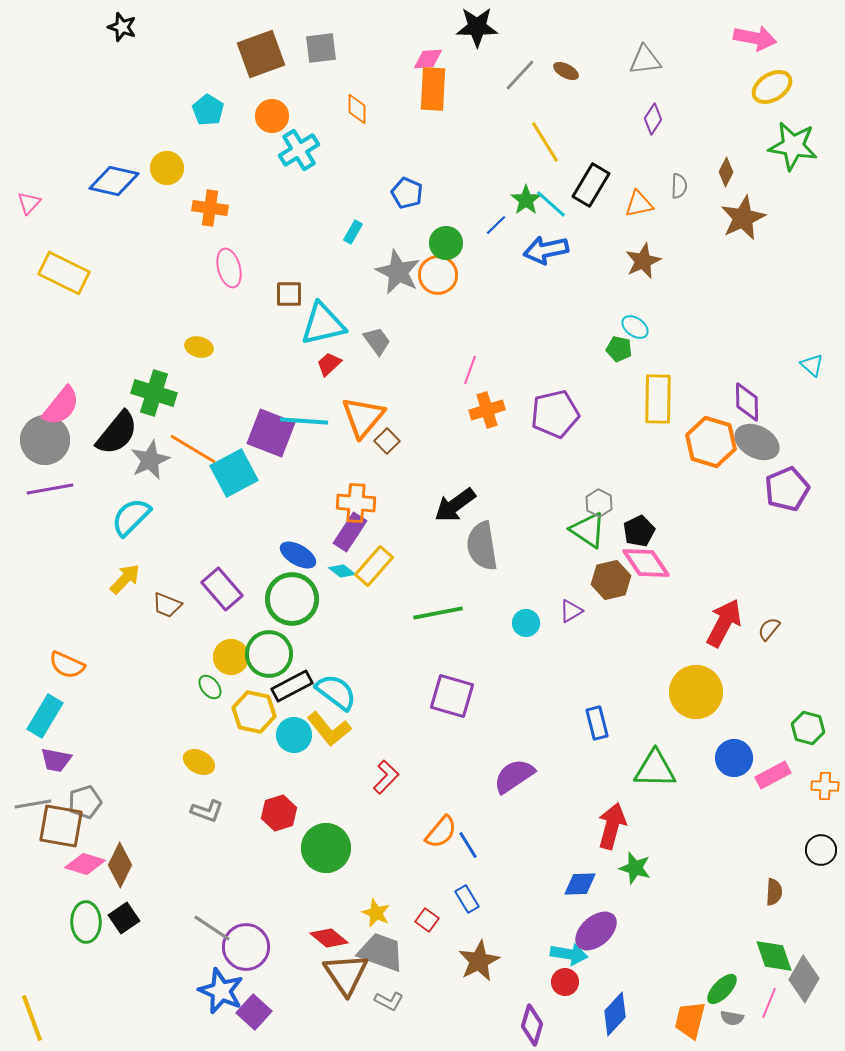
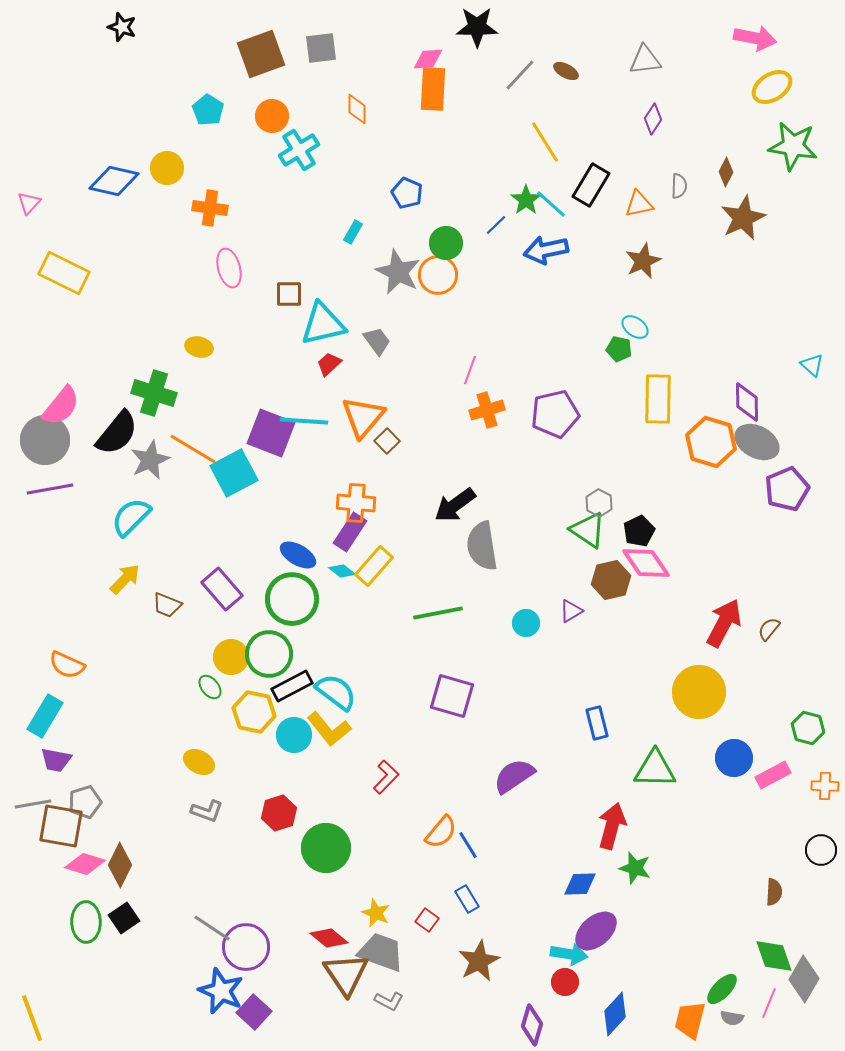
yellow circle at (696, 692): moved 3 px right
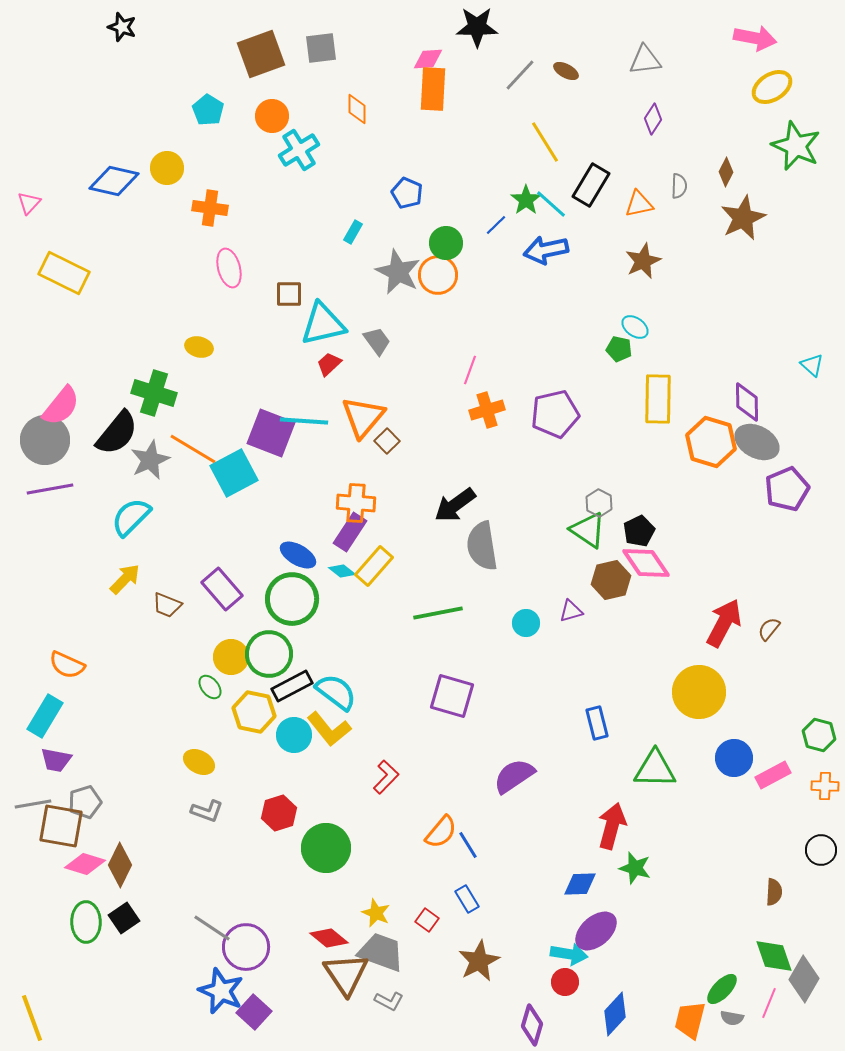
green star at (793, 146): moved 3 px right; rotated 15 degrees clockwise
purple triangle at (571, 611): rotated 15 degrees clockwise
green hexagon at (808, 728): moved 11 px right, 7 px down
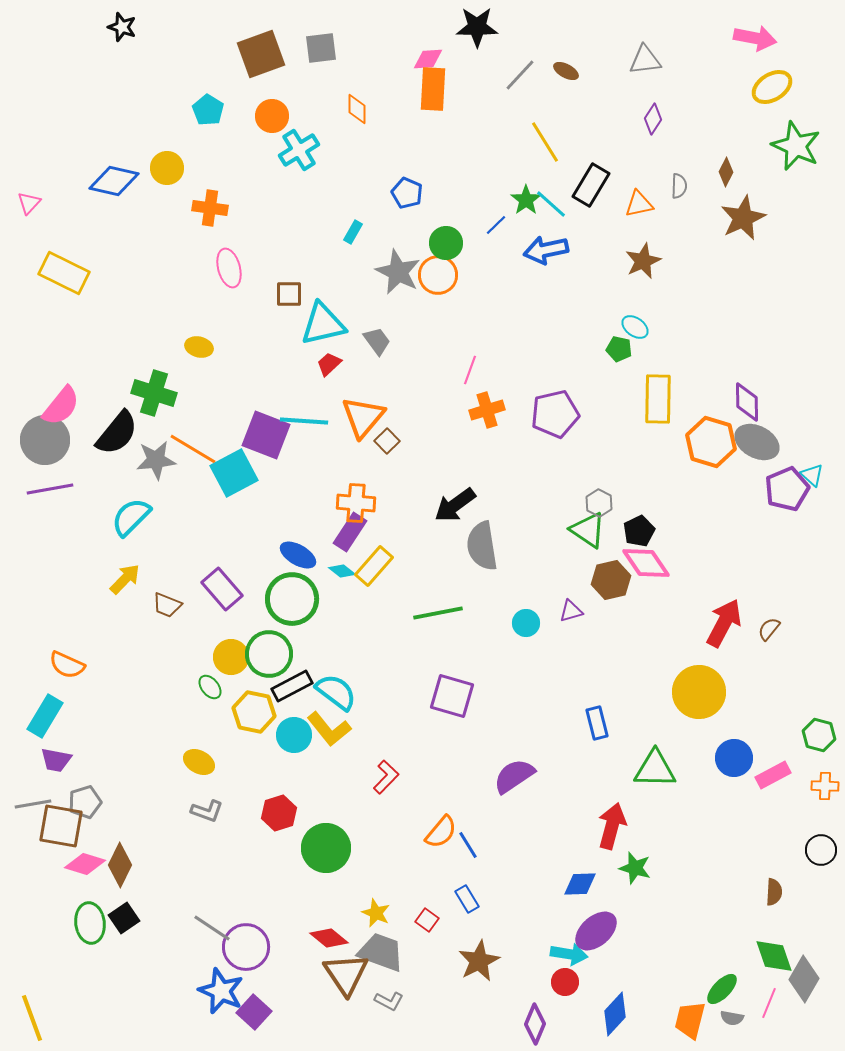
cyan triangle at (812, 365): moved 110 px down
purple square at (271, 433): moved 5 px left, 2 px down
gray star at (150, 460): moved 6 px right; rotated 18 degrees clockwise
green ellipse at (86, 922): moved 4 px right, 1 px down; rotated 6 degrees counterclockwise
purple diamond at (532, 1025): moved 3 px right, 1 px up; rotated 6 degrees clockwise
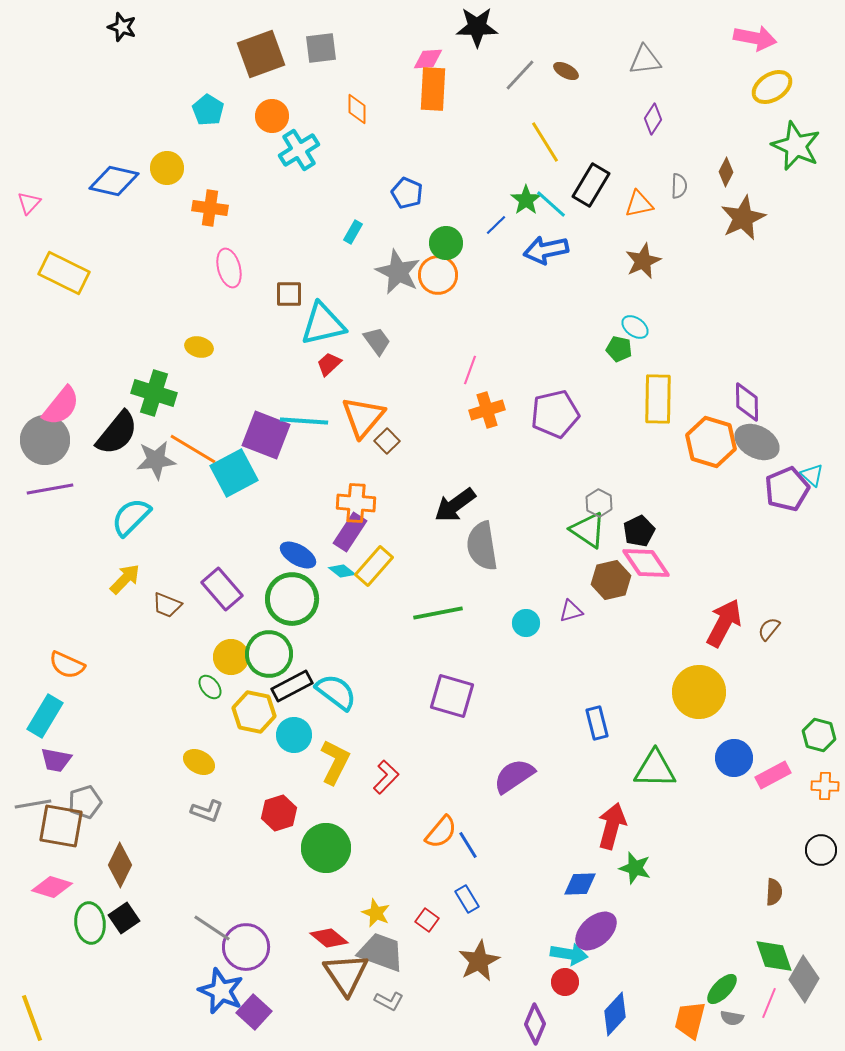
yellow L-shape at (329, 729): moved 6 px right, 33 px down; rotated 114 degrees counterclockwise
pink diamond at (85, 864): moved 33 px left, 23 px down
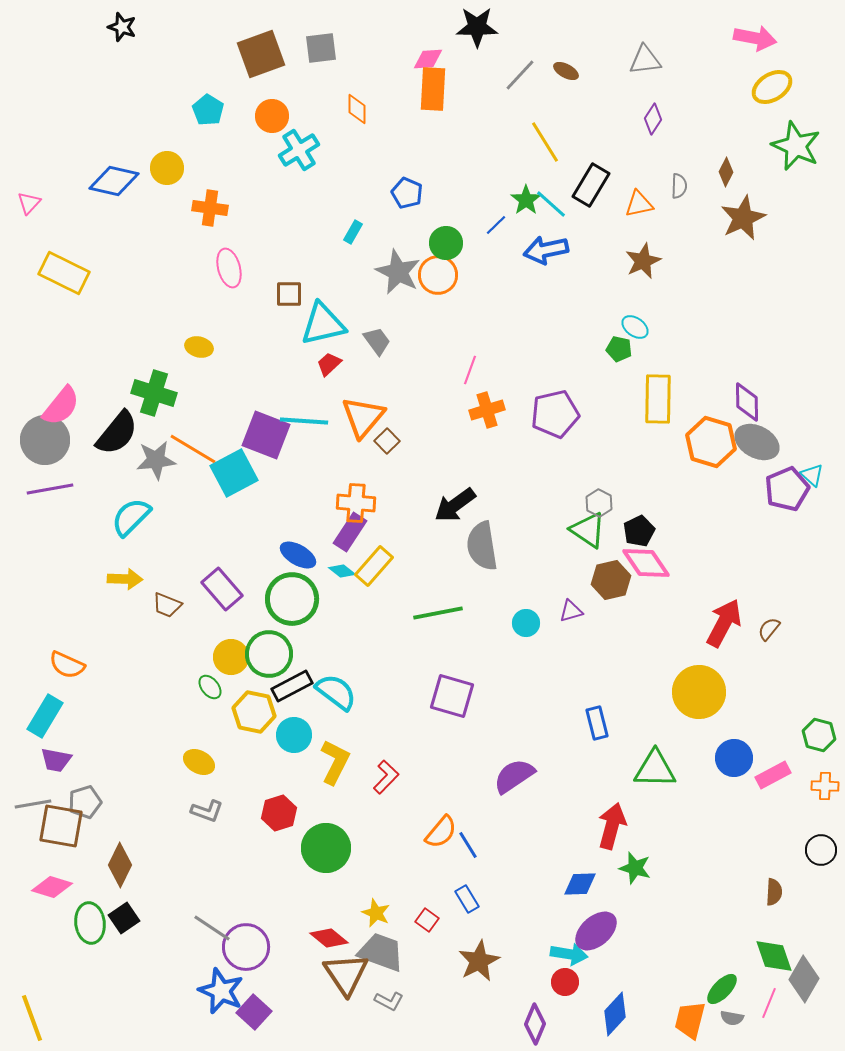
yellow arrow at (125, 579): rotated 48 degrees clockwise
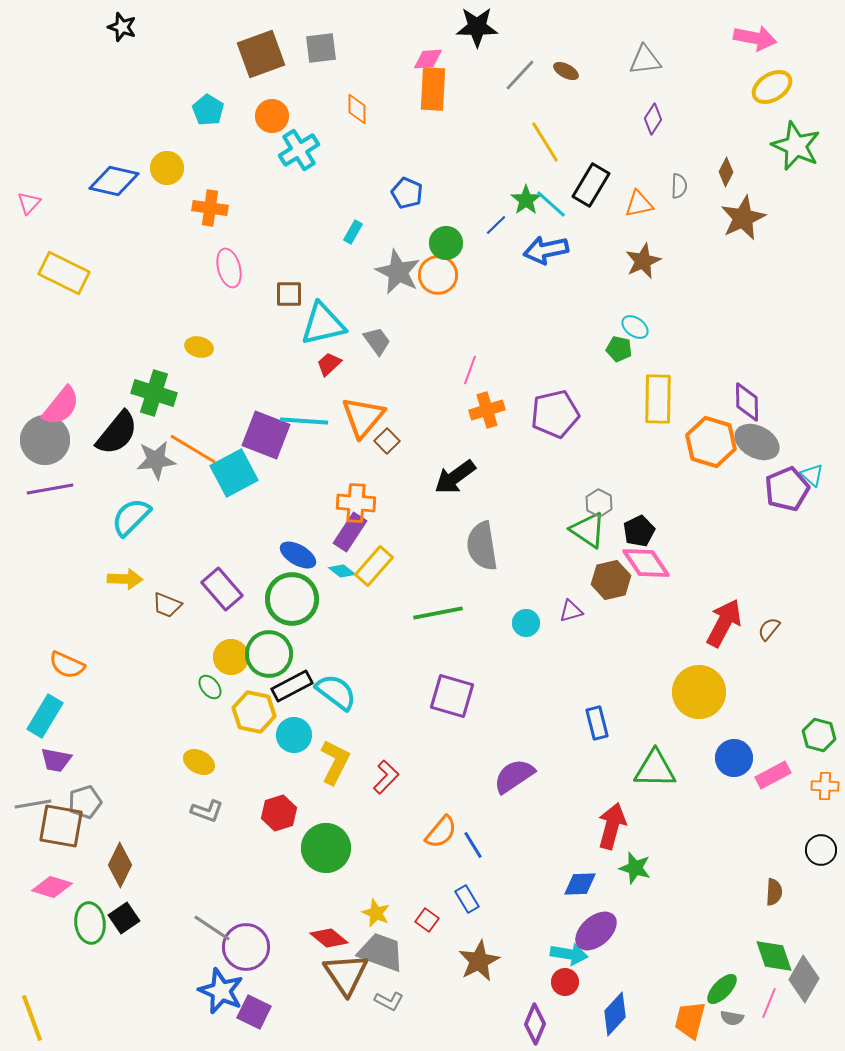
black arrow at (455, 505): moved 28 px up
blue line at (468, 845): moved 5 px right
purple square at (254, 1012): rotated 16 degrees counterclockwise
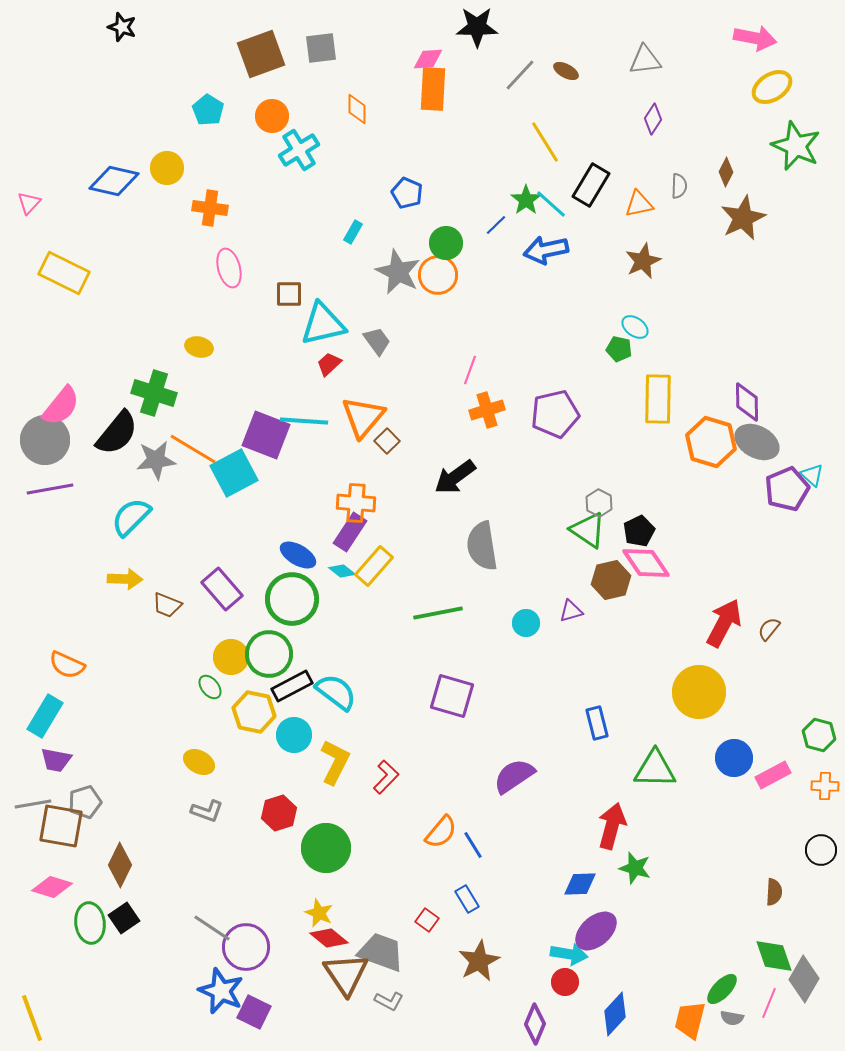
yellow star at (376, 913): moved 57 px left
